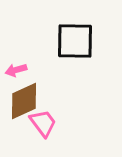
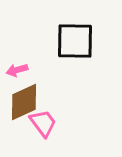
pink arrow: moved 1 px right
brown diamond: moved 1 px down
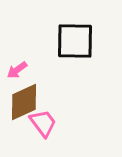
pink arrow: rotated 20 degrees counterclockwise
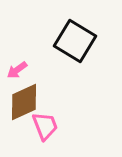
black square: rotated 30 degrees clockwise
pink trapezoid: moved 2 px right, 3 px down; rotated 16 degrees clockwise
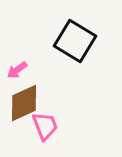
brown diamond: moved 1 px down
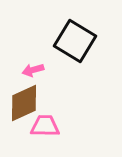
pink arrow: moved 16 px right; rotated 20 degrees clockwise
pink trapezoid: rotated 68 degrees counterclockwise
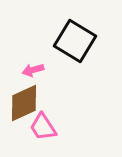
pink trapezoid: moved 2 px left, 1 px down; rotated 124 degrees counterclockwise
